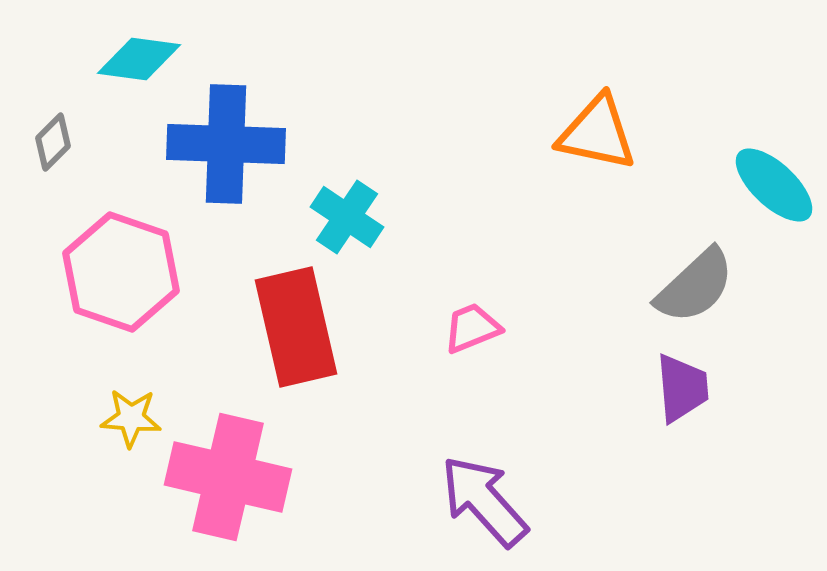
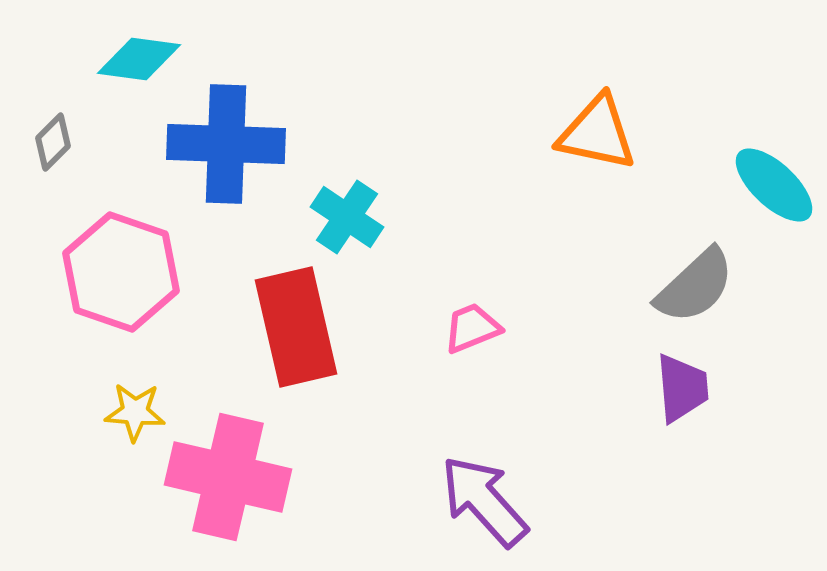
yellow star: moved 4 px right, 6 px up
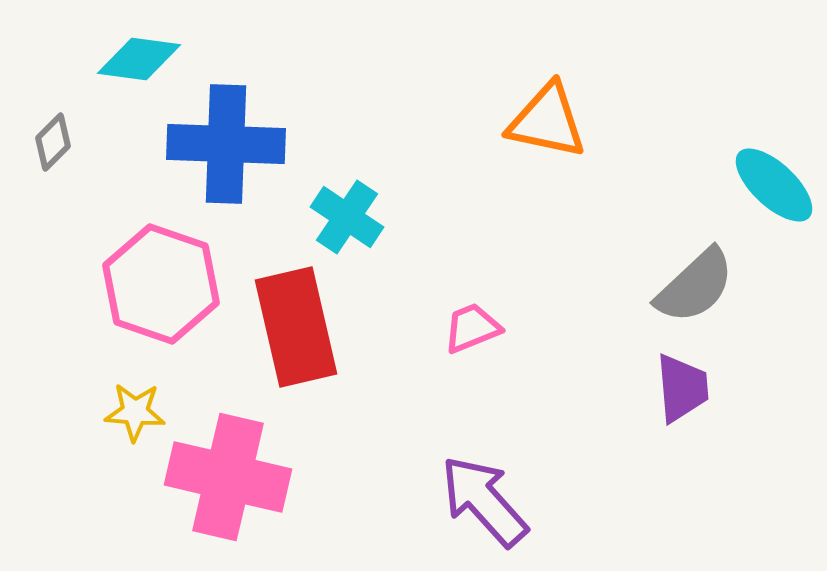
orange triangle: moved 50 px left, 12 px up
pink hexagon: moved 40 px right, 12 px down
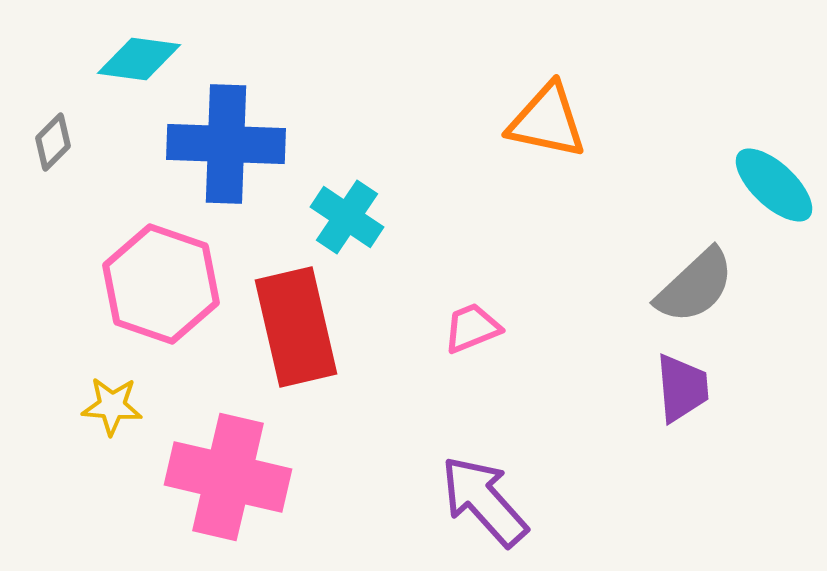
yellow star: moved 23 px left, 6 px up
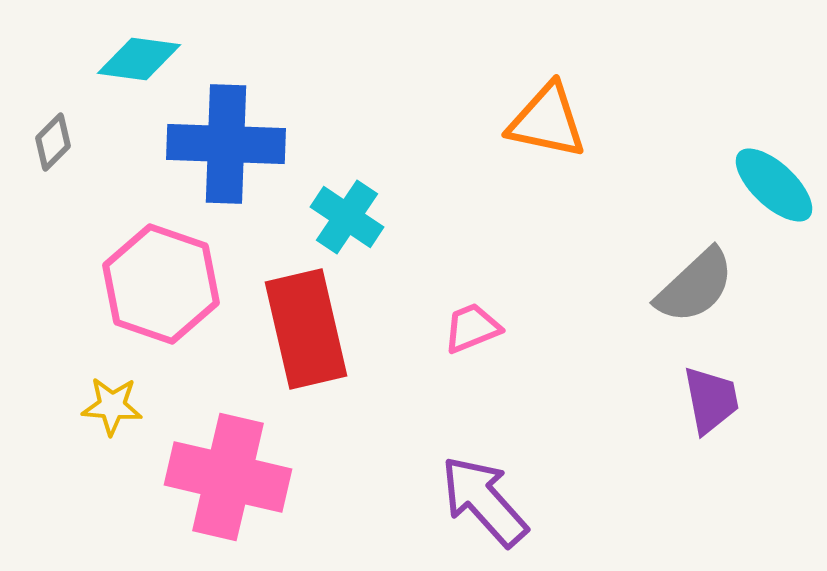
red rectangle: moved 10 px right, 2 px down
purple trapezoid: moved 29 px right, 12 px down; rotated 6 degrees counterclockwise
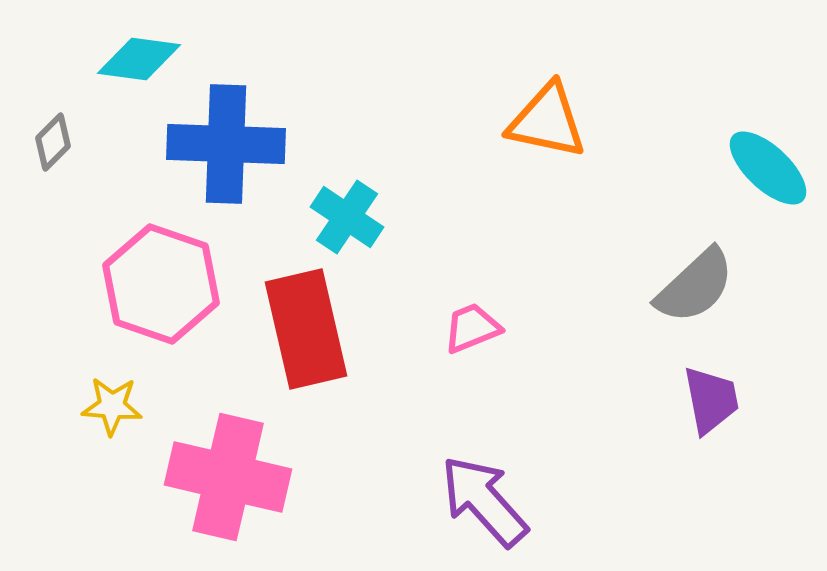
cyan ellipse: moved 6 px left, 17 px up
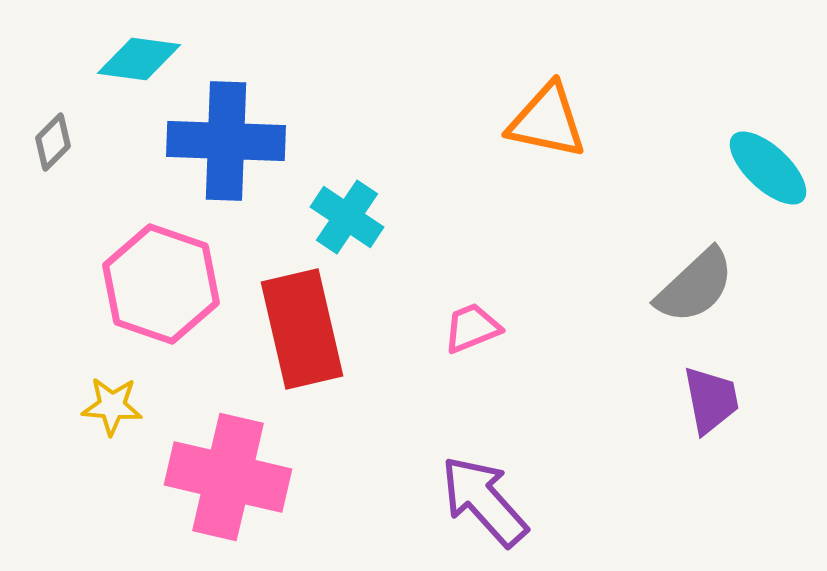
blue cross: moved 3 px up
red rectangle: moved 4 px left
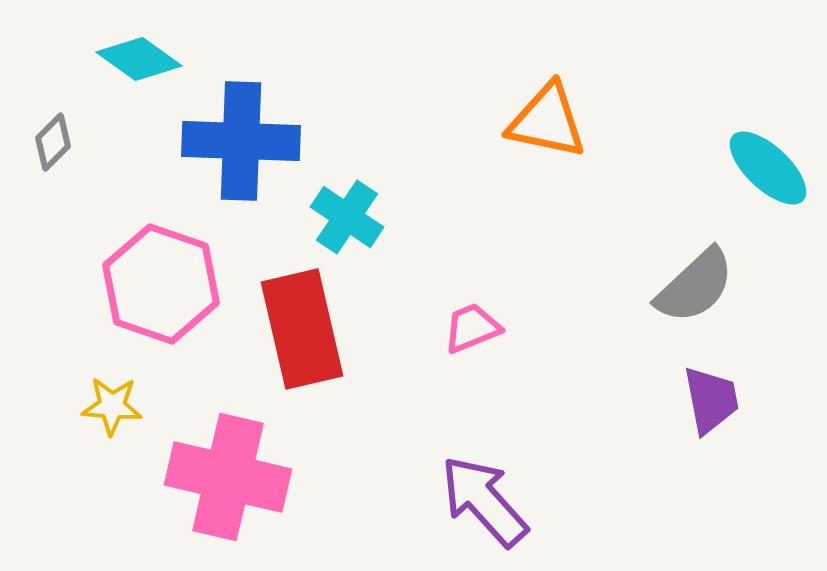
cyan diamond: rotated 28 degrees clockwise
blue cross: moved 15 px right
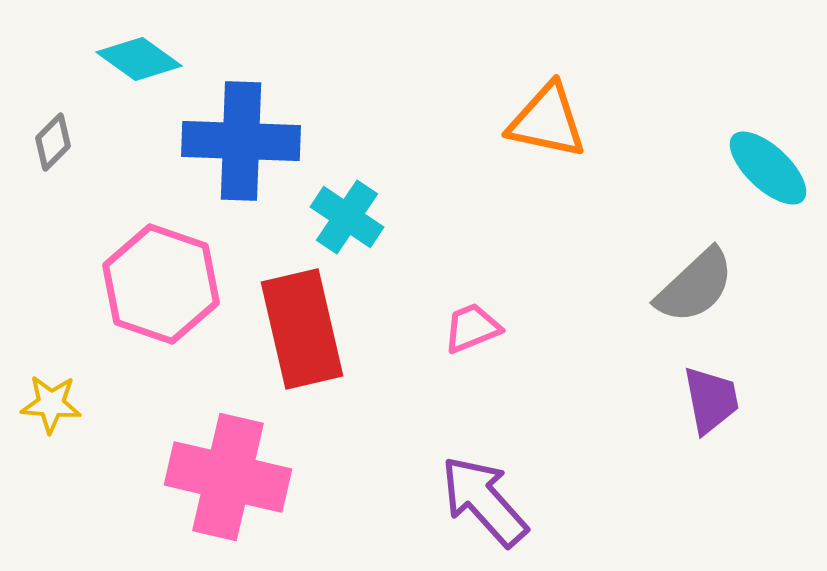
yellow star: moved 61 px left, 2 px up
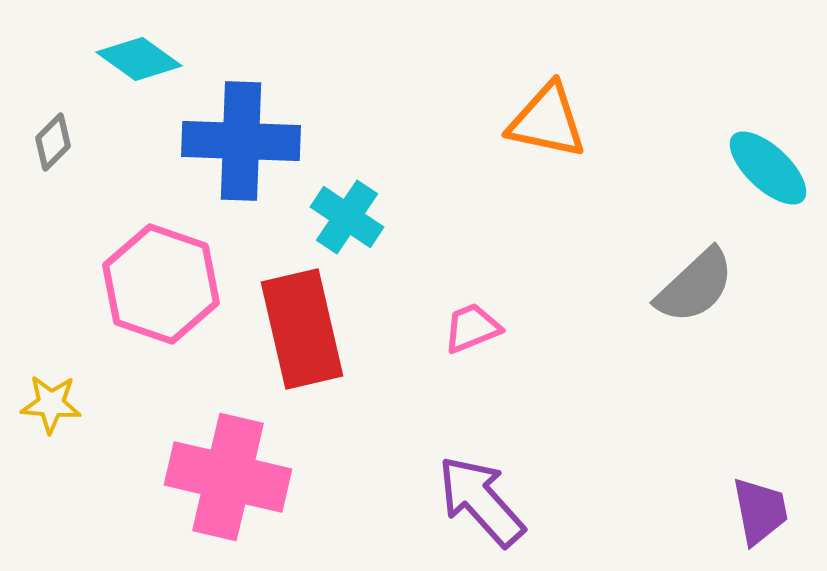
purple trapezoid: moved 49 px right, 111 px down
purple arrow: moved 3 px left
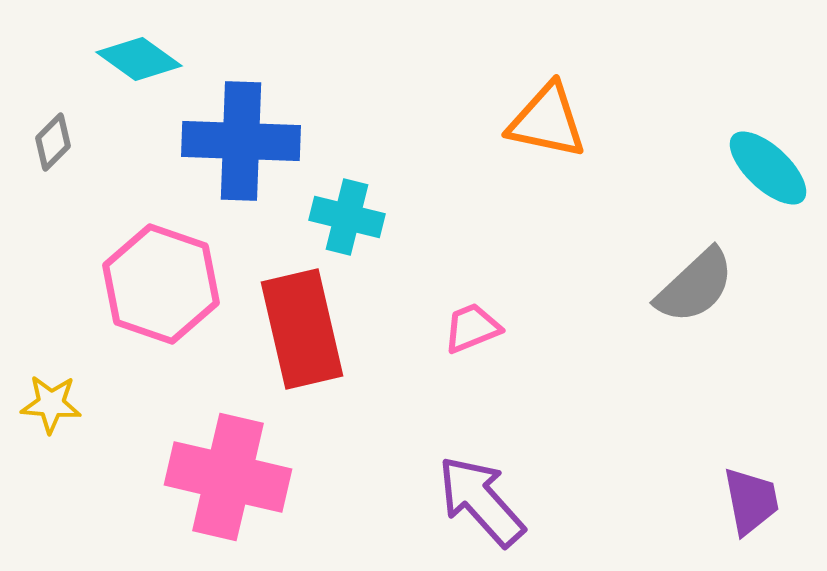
cyan cross: rotated 20 degrees counterclockwise
purple trapezoid: moved 9 px left, 10 px up
